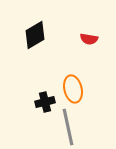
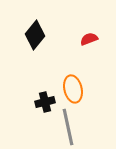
black diamond: rotated 20 degrees counterclockwise
red semicircle: rotated 150 degrees clockwise
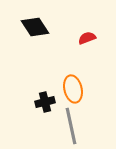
black diamond: moved 8 px up; rotated 72 degrees counterclockwise
red semicircle: moved 2 px left, 1 px up
gray line: moved 3 px right, 1 px up
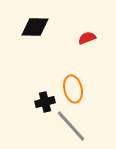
black diamond: rotated 56 degrees counterclockwise
gray line: rotated 30 degrees counterclockwise
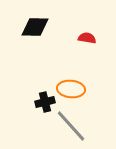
red semicircle: rotated 30 degrees clockwise
orange ellipse: moved 2 px left; rotated 72 degrees counterclockwise
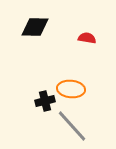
black cross: moved 1 px up
gray line: moved 1 px right
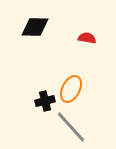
orange ellipse: rotated 68 degrees counterclockwise
gray line: moved 1 px left, 1 px down
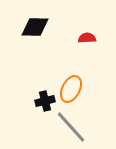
red semicircle: rotated 12 degrees counterclockwise
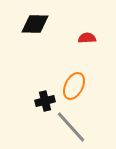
black diamond: moved 3 px up
orange ellipse: moved 3 px right, 3 px up
